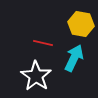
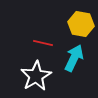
white star: rotated 8 degrees clockwise
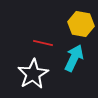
white star: moved 3 px left, 2 px up
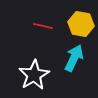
red line: moved 17 px up
white star: moved 1 px right, 1 px down
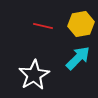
yellow hexagon: rotated 20 degrees counterclockwise
cyan arrow: moved 4 px right; rotated 20 degrees clockwise
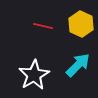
yellow hexagon: rotated 25 degrees counterclockwise
cyan arrow: moved 7 px down
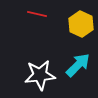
red line: moved 6 px left, 12 px up
white star: moved 6 px right; rotated 24 degrees clockwise
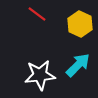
red line: rotated 24 degrees clockwise
yellow hexagon: moved 1 px left
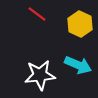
cyan arrow: rotated 68 degrees clockwise
